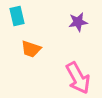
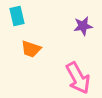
purple star: moved 5 px right, 4 px down
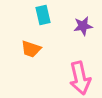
cyan rectangle: moved 26 px right, 1 px up
pink arrow: moved 2 px right; rotated 16 degrees clockwise
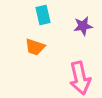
orange trapezoid: moved 4 px right, 2 px up
